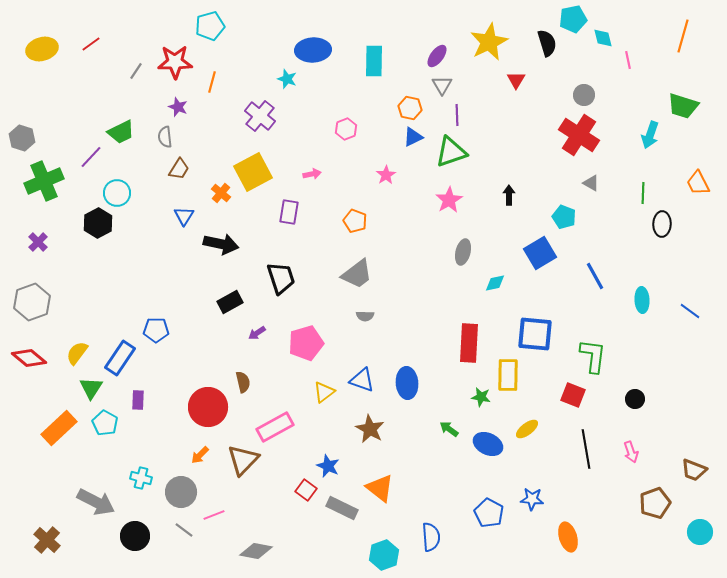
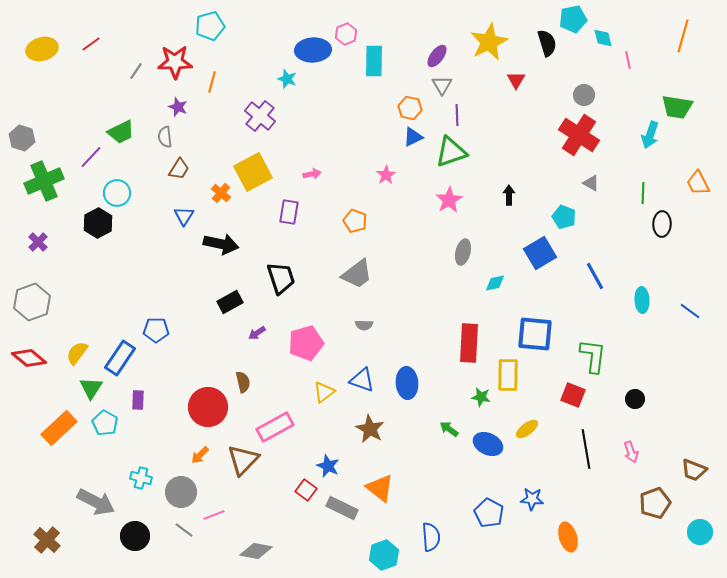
green trapezoid at (683, 106): moved 6 px left, 1 px down; rotated 8 degrees counterclockwise
pink hexagon at (346, 129): moved 95 px up
gray semicircle at (365, 316): moved 1 px left, 9 px down
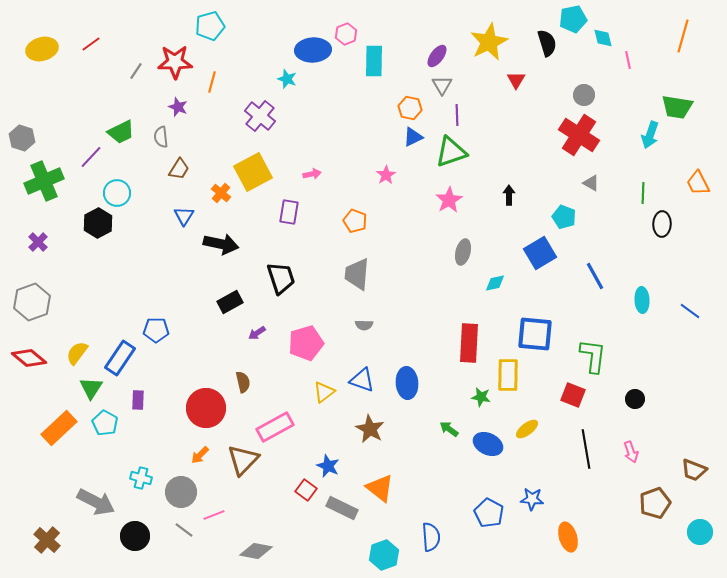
gray semicircle at (165, 137): moved 4 px left
gray trapezoid at (357, 274): rotated 132 degrees clockwise
red circle at (208, 407): moved 2 px left, 1 px down
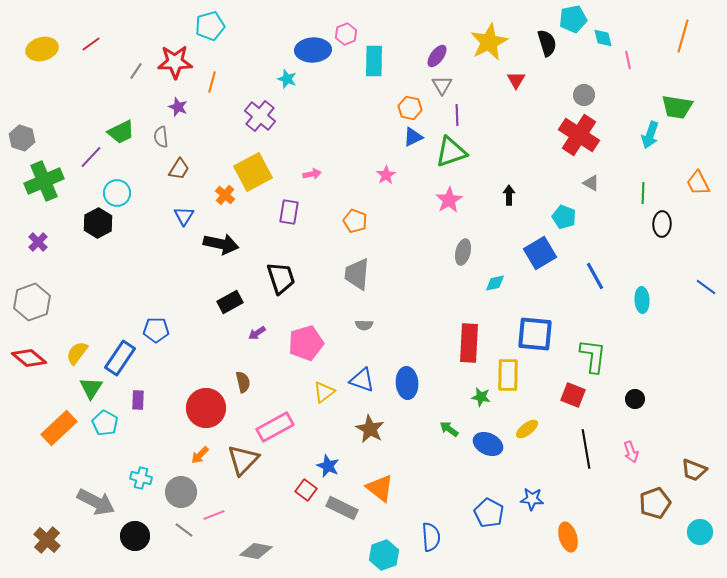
orange cross at (221, 193): moved 4 px right, 2 px down
blue line at (690, 311): moved 16 px right, 24 px up
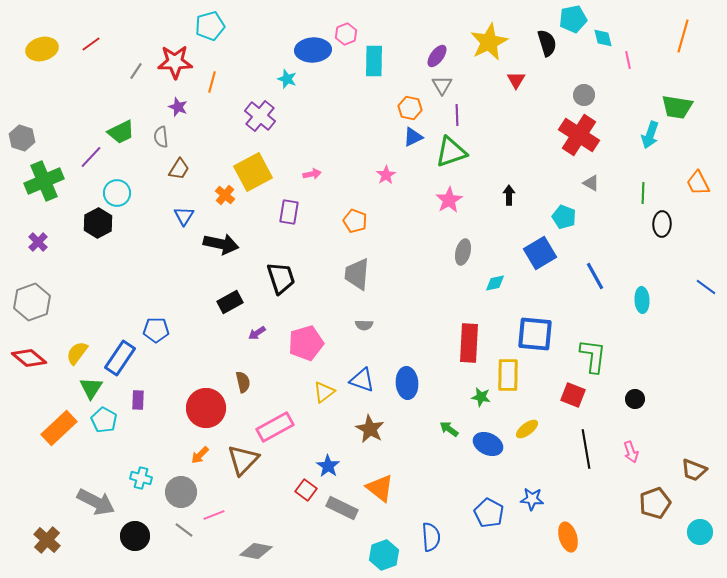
cyan pentagon at (105, 423): moved 1 px left, 3 px up
blue star at (328, 466): rotated 10 degrees clockwise
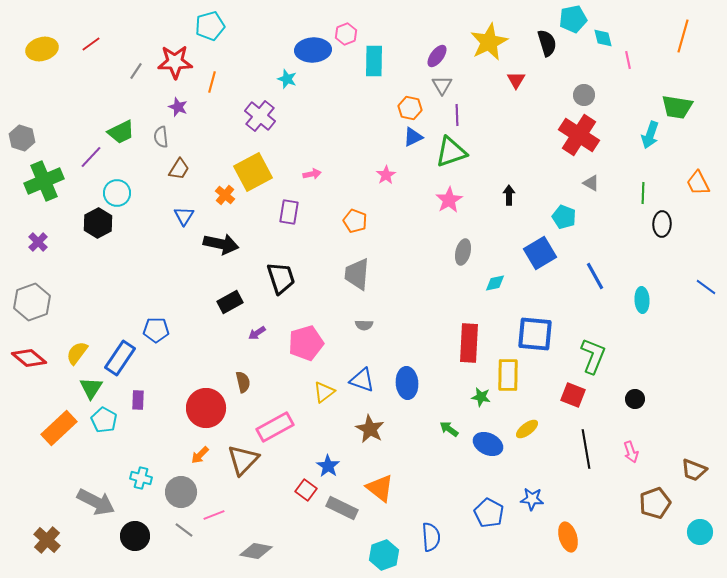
green L-shape at (593, 356): rotated 15 degrees clockwise
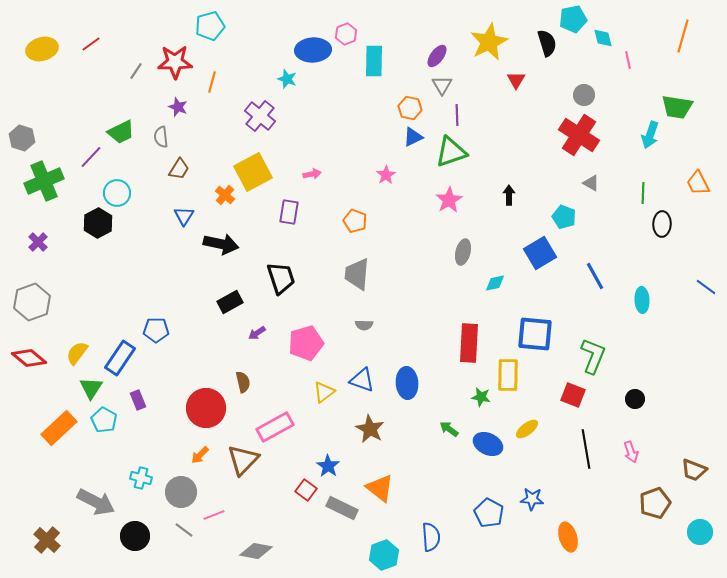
purple rectangle at (138, 400): rotated 24 degrees counterclockwise
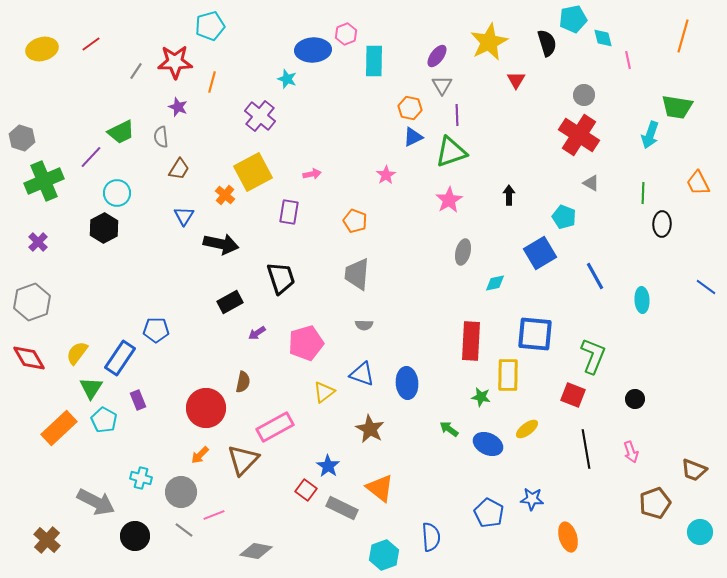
black hexagon at (98, 223): moved 6 px right, 5 px down
red rectangle at (469, 343): moved 2 px right, 2 px up
red diamond at (29, 358): rotated 20 degrees clockwise
blue triangle at (362, 380): moved 6 px up
brown semicircle at (243, 382): rotated 25 degrees clockwise
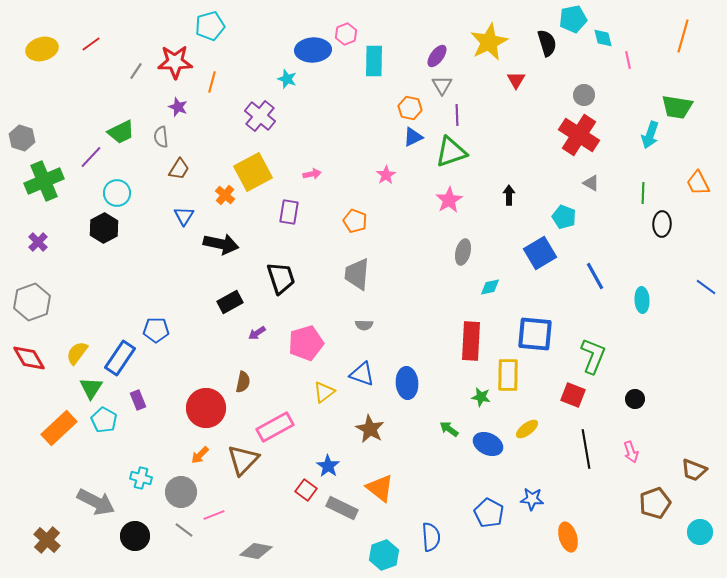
cyan diamond at (495, 283): moved 5 px left, 4 px down
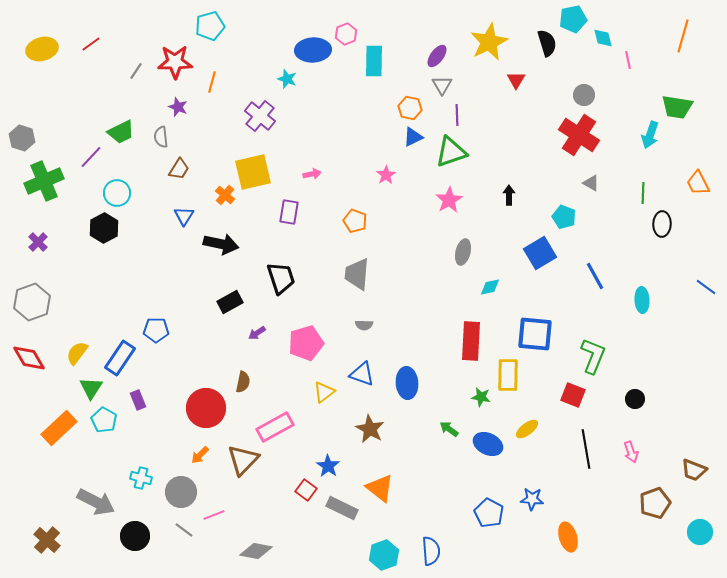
yellow square at (253, 172): rotated 15 degrees clockwise
blue semicircle at (431, 537): moved 14 px down
